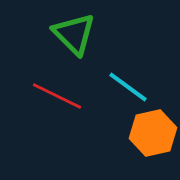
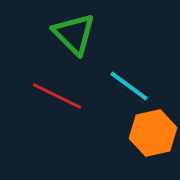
cyan line: moved 1 px right, 1 px up
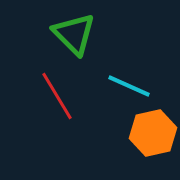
cyan line: rotated 12 degrees counterclockwise
red line: rotated 33 degrees clockwise
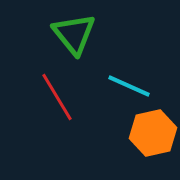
green triangle: rotated 6 degrees clockwise
red line: moved 1 px down
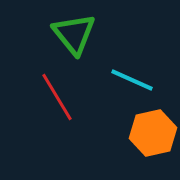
cyan line: moved 3 px right, 6 px up
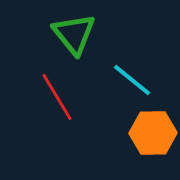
cyan line: rotated 15 degrees clockwise
orange hexagon: rotated 12 degrees clockwise
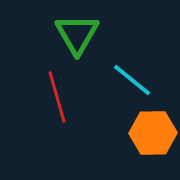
green triangle: moved 3 px right; rotated 9 degrees clockwise
red line: rotated 15 degrees clockwise
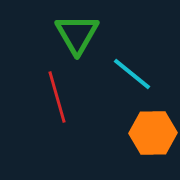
cyan line: moved 6 px up
